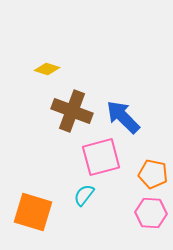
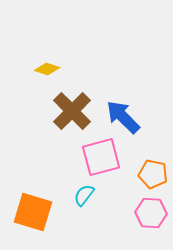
brown cross: rotated 24 degrees clockwise
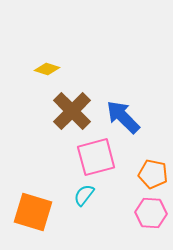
pink square: moved 5 px left
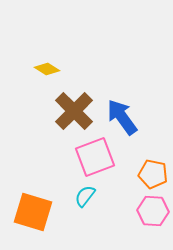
yellow diamond: rotated 15 degrees clockwise
brown cross: moved 2 px right
blue arrow: moved 1 px left; rotated 9 degrees clockwise
pink square: moved 1 px left; rotated 6 degrees counterclockwise
cyan semicircle: moved 1 px right, 1 px down
pink hexagon: moved 2 px right, 2 px up
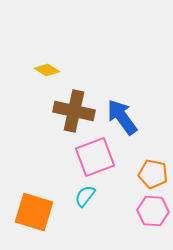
yellow diamond: moved 1 px down
brown cross: rotated 33 degrees counterclockwise
orange square: moved 1 px right
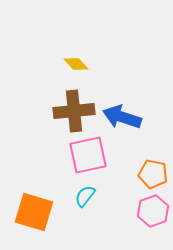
yellow diamond: moved 29 px right, 6 px up; rotated 15 degrees clockwise
brown cross: rotated 18 degrees counterclockwise
blue arrow: rotated 36 degrees counterclockwise
pink square: moved 7 px left, 2 px up; rotated 9 degrees clockwise
pink hexagon: rotated 24 degrees counterclockwise
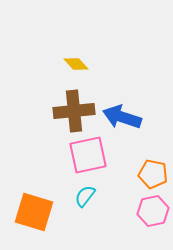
pink hexagon: rotated 8 degrees clockwise
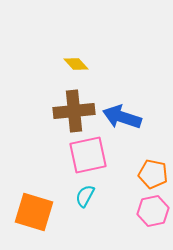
cyan semicircle: rotated 10 degrees counterclockwise
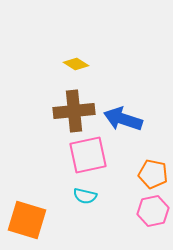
yellow diamond: rotated 15 degrees counterclockwise
blue arrow: moved 1 px right, 2 px down
cyan semicircle: rotated 105 degrees counterclockwise
orange square: moved 7 px left, 8 px down
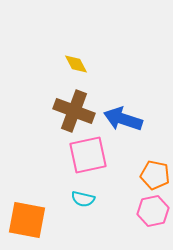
yellow diamond: rotated 30 degrees clockwise
brown cross: rotated 27 degrees clockwise
orange pentagon: moved 2 px right, 1 px down
cyan semicircle: moved 2 px left, 3 px down
orange square: rotated 6 degrees counterclockwise
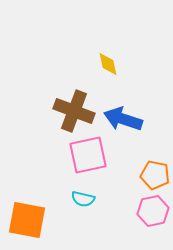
yellow diamond: moved 32 px right; rotated 15 degrees clockwise
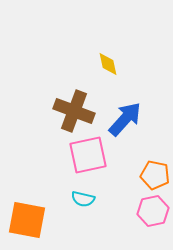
blue arrow: moved 2 px right; rotated 114 degrees clockwise
